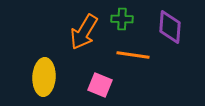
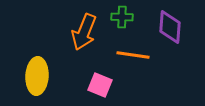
green cross: moved 2 px up
orange arrow: rotated 9 degrees counterclockwise
yellow ellipse: moved 7 px left, 1 px up
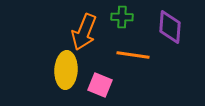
yellow ellipse: moved 29 px right, 6 px up
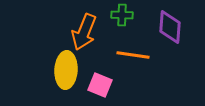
green cross: moved 2 px up
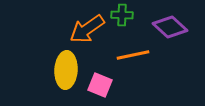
purple diamond: rotated 52 degrees counterclockwise
orange arrow: moved 3 px right, 3 px up; rotated 33 degrees clockwise
orange line: rotated 20 degrees counterclockwise
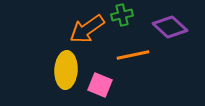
green cross: rotated 15 degrees counterclockwise
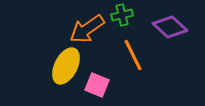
orange line: rotated 76 degrees clockwise
yellow ellipse: moved 4 px up; rotated 24 degrees clockwise
pink square: moved 3 px left
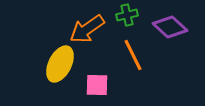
green cross: moved 5 px right
yellow ellipse: moved 6 px left, 2 px up
pink square: rotated 20 degrees counterclockwise
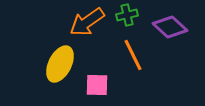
orange arrow: moved 7 px up
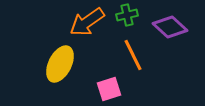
pink square: moved 12 px right, 4 px down; rotated 20 degrees counterclockwise
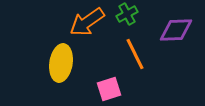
green cross: moved 1 px up; rotated 15 degrees counterclockwise
purple diamond: moved 6 px right, 3 px down; rotated 44 degrees counterclockwise
orange line: moved 2 px right, 1 px up
yellow ellipse: moved 1 px right, 1 px up; rotated 18 degrees counterclockwise
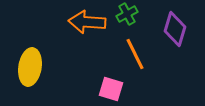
orange arrow: rotated 39 degrees clockwise
purple diamond: moved 1 px left, 1 px up; rotated 72 degrees counterclockwise
yellow ellipse: moved 31 px left, 4 px down
pink square: moved 2 px right; rotated 35 degrees clockwise
